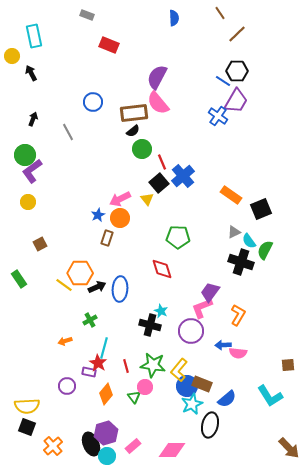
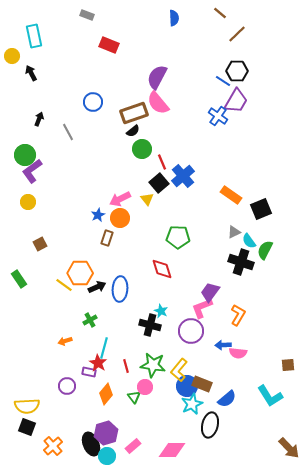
brown line at (220, 13): rotated 16 degrees counterclockwise
brown rectangle at (134, 113): rotated 12 degrees counterclockwise
black arrow at (33, 119): moved 6 px right
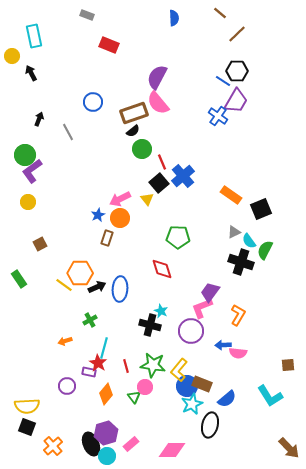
pink rectangle at (133, 446): moved 2 px left, 2 px up
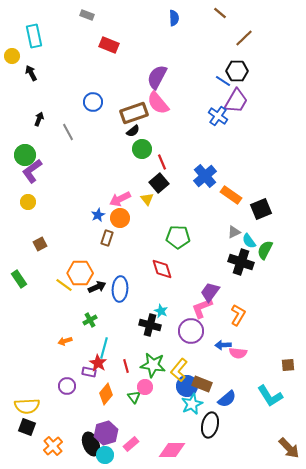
brown line at (237, 34): moved 7 px right, 4 px down
blue cross at (183, 176): moved 22 px right
cyan circle at (107, 456): moved 2 px left, 1 px up
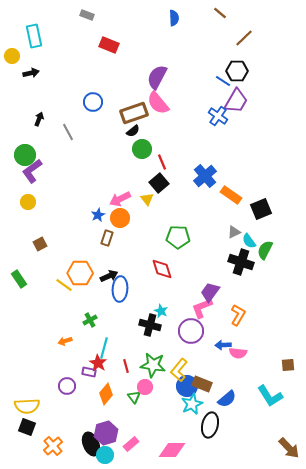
black arrow at (31, 73): rotated 105 degrees clockwise
black arrow at (97, 287): moved 12 px right, 11 px up
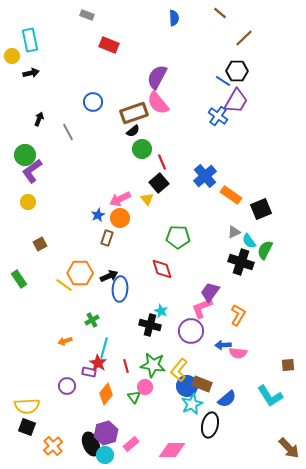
cyan rectangle at (34, 36): moved 4 px left, 4 px down
green cross at (90, 320): moved 2 px right
